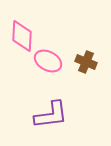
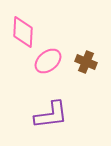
pink diamond: moved 1 px right, 4 px up
pink ellipse: rotated 68 degrees counterclockwise
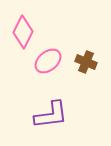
pink diamond: rotated 24 degrees clockwise
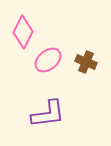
pink ellipse: moved 1 px up
purple L-shape: moved 3 px left, 1 px up
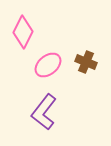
pink ellipse: moved 5 px down
purple L-shape: moved 4 px left, 2 px up; rotated 135 degrees clockwise
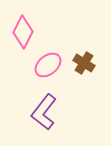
brown cross: moved 2 px left, 1 px down; rotated 10 degrees clockwise
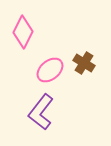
pink ellipse: moved 2 px right, 5 px down
purple L-shape: moved 3 px left
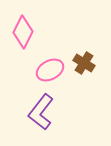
pink ellipse: rotated 12 degrees clockwise
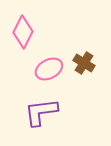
pink ellipse: moved 1 px left, 1 px up
purple L-shape: rotated 45 degrees clockwise
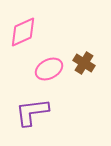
pink diamond: rotated 40 degrees clockwise
purple L-shape: moved 9 px left
